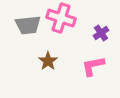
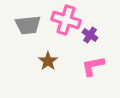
pink cross: moved 5 px right, 2 px down
purple cross: moved 11 px left, 2 px down; rotated 21 degrees counterclockwise
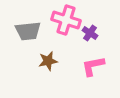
gray trapezoid: moved 6 px down
purple cross: moved 2 px up
brown star: rotated 24 degrees clockwise
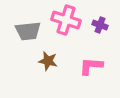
purple cross: moved 10 px right, 8 px up; rotated 14 degrees counterclockwise
brown star: rotated 24 degrees clockwise
pink L-shape: moved 2 px left; rotated 15 degrees clockwise
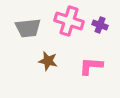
pink cross: moved 3 px right, 1 px down
gray trapezoid: moved 3 px up
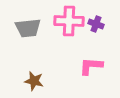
pink cross: rotated 16 degrees counterclockwise
purple cross: moved 4 px left, 1 px up
brown star: moved 14 px left, 20 px down
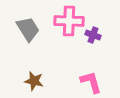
purple cross: moved 3 px left, 11 px down
gray trapezoid: moved 1 px down; rotated 116 degrees counterclockwise
pink L-shape: moved 16 px down; rotated 70 degrees clockwise
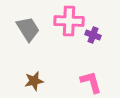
brown star: rotated 24 degrees counterclockwise
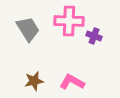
purple cross: moved 1 px right, 1 px down
pink L-shape: moved 19 px left; rotated 45 degrees counterclockwise
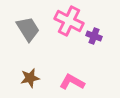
pink cross: rotated 24 degrees clockwise
brown star: moved 4 px left, 3 px up
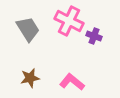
pink L-shape: rotated 10 degrees clockwise
